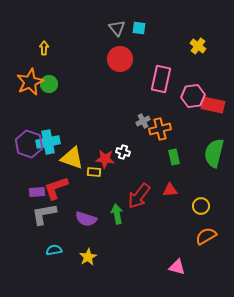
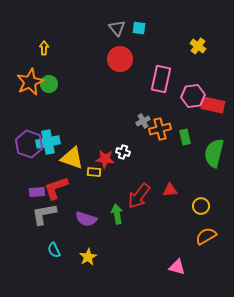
green rectangle: moved 11 px right, 20 px up
cyan semicircle: rotated 105 degrees counterclockwise
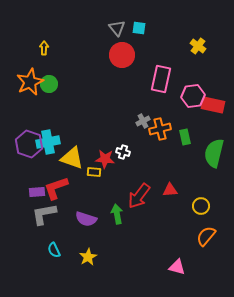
red circle: moved 2 px right, 4 px up
orange semicircle: rotated 20 degrees counterclockwise
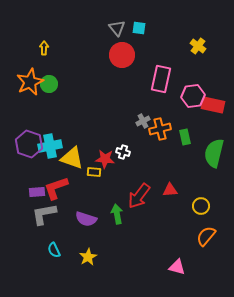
cyan cross: moved 2 px right, 4 px down
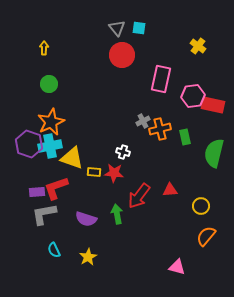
orange star: moved 21 px right, 40 px down
red star: moved 9 px right, 14 px down
